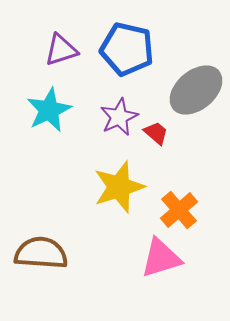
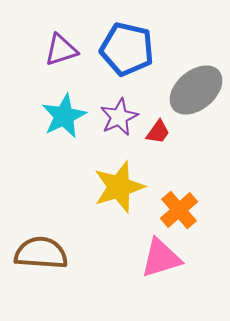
cyan star: moved 15 px right, 6 px down
red trapezoid: moved 2 px right, 1 px up; rotated 84 degrees clockwise
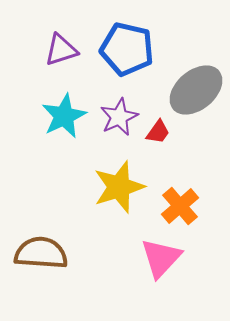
orange cross: moved 1 px right, 4 px up
pink triangle: rotated 30 degrees counterclockwise
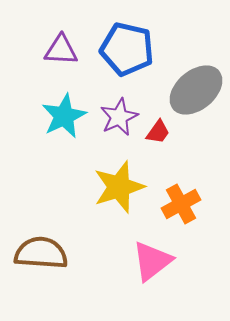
purple triangle: rotated 21 degrees clockwise
orange cross: moved 1 px right, 2 px up; rotated 12 degrees clockwise
pink triangle: moved 9 px left, 3 px down; rotated 9 degrees clockwise
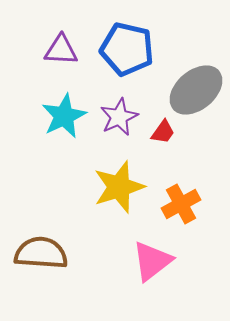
red trapezoid: moved 5 px right
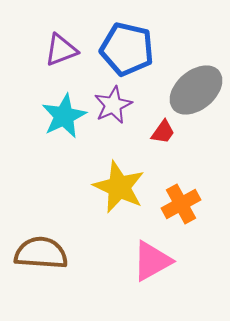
purple triangle: rotated 24 degrees counterclockwise
purple star: moved 6 px left, 12 px up
yellow star: rotated 30 degrees counterclockwise
pink triangle: rotated 9 degrees clockwise
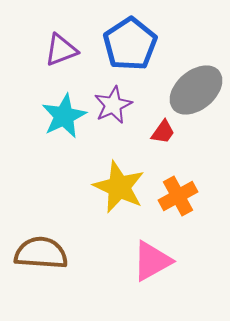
blue pentagon: moved 3 px right, 5 px up; rotated 26 degrees clockwise
orange cross: moved 3 px left, 8 px up
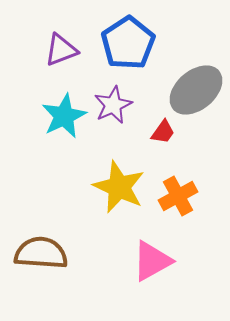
blue pentagon: moved 2 px left, 1 px up
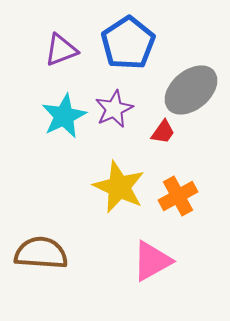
gray ellipse: moved 5 px left
purple star: moved 1 px right, 4 px down
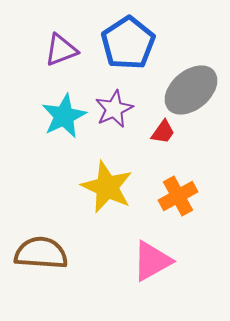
yellow star: moved 12 px left
